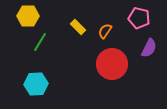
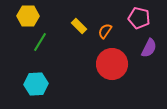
yellow rectangle: moved 1 px right, 1 px up
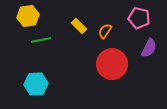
yellow hexagon: rotated 10 degrees counterclockwise
green line: moved 1 px right, 2 px up; rotated 48 degrees clockwise
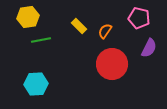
yellow hexagon: moved 1 px down
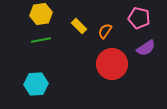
yellow hexagon: moved 13 px right, 3 px up
purple semicircle: moved 3 px left; rotated 30 degrees clockwise
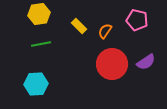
yellow hexagon: moved 2 px left
pink pentagon: moved 2 px left, 2 px down
green line: moved 4 px down
purple semicircle: moved 14 px down
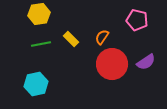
yellow rectangle: moved 8 px left, 13 px down
orange semicircle: moved 3 px left, 6 px down
cyan hexagon: rotated 10 degrees counterclockwise
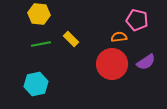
yellow hexagon: rotated 15 degrees clockwise
orange semicircle: moved 17 px right; rotated 49 degrees clockwise
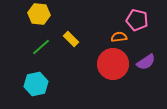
green line: moved 3 px down; rotated 30 degrees counterclockwise
red circle: moved 1 px right
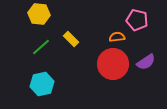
orange semicircle: moved 2 px left
cyan hexagon: moved 6 px right
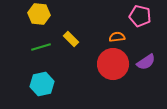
pink pentagon: moved 3 px right, 4 px up
green line: rotated 24 degrees clockwise
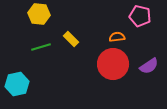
purple semicircle: moved 3 px right, 4 px down
cyan hexagon: moved 25 px left
